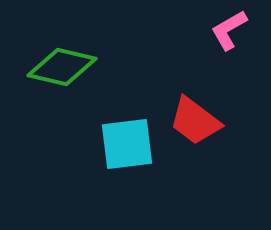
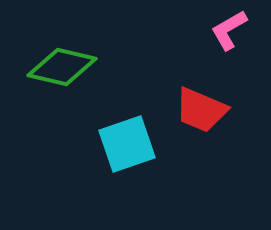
red trapezoid: moved 6 px right, 11 px up; rotated 14 degrees counterclockwise
cyan square: rotated 12 degrees counterclockwise
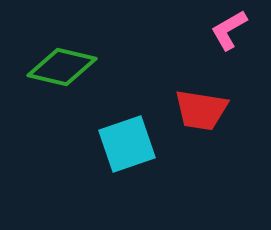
red trapezoid: rotated 14 degrees counterclockwise
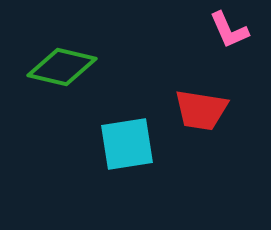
pink L-shape: rotated 84 degrees counterclockwise
cyan square: rotated 10 degrees clockwise
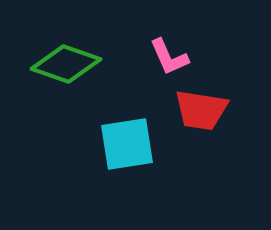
pink L-shape: moved 60 px left, 27 px down
green diamond: moved 4 px right, 3 px up; rotated 6 degrees clockwise
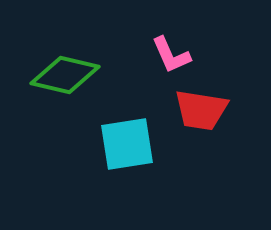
pink L-shape: moved 2 px right, 2 px up
green diamond: moved 1 px left, 11 px down; rotated 6 degrees counterclockwise
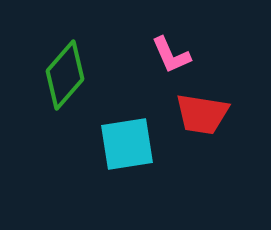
green diamond: rotated 62 degrees counterclockwise
red trapezoid: moved 1 px right, 4 px down
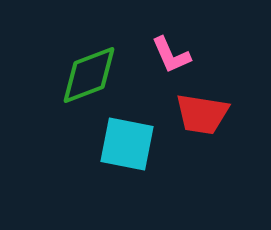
green diamond: moved 24 px right; rotated 28 degrees clockwise
cyan square: rotated 20 degrees clockwise
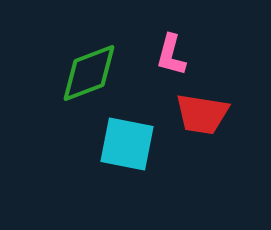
pink L-shape: rotated 39 degrees clockwise
green diamond: moved 2 px up
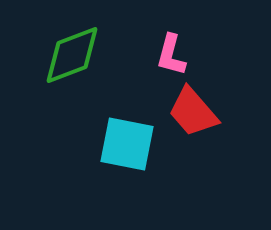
green diamond: moved 17 px left, 18 px up
red trapezoid: moved 9 px left, 2 px up; rotated 40 degrees clockwise
